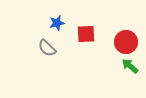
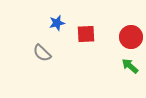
red circle: moved 5 px right, 5 px up
gray semicircle: moved 5 px left, 5 px down
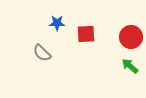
blue star: rotated 14 degrees clockwise
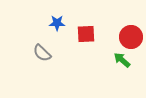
green arrow: moved 8 px left, 6 px up
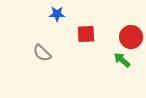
blue star: moved 9 px up
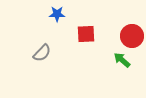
red circle: moved 1 px right, 1 px up
gray semicircle: rotated 90 degrees counterclockwise
